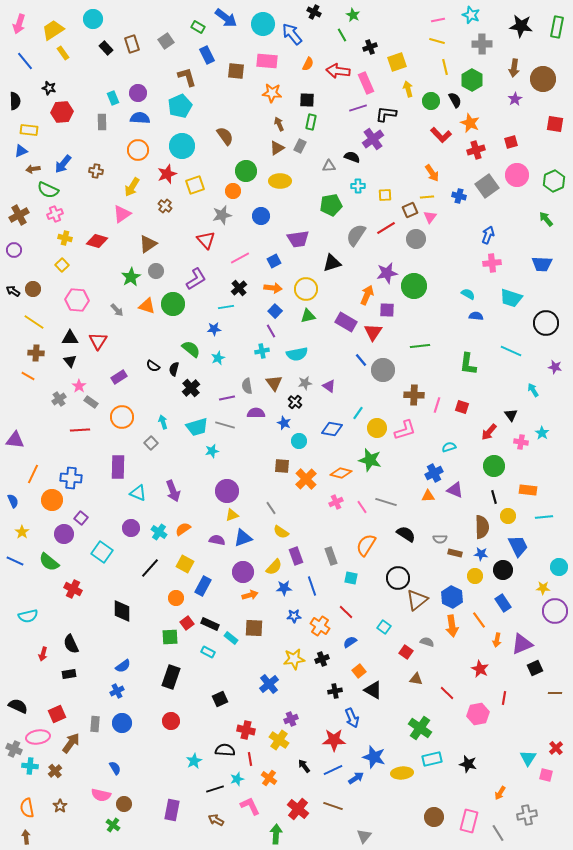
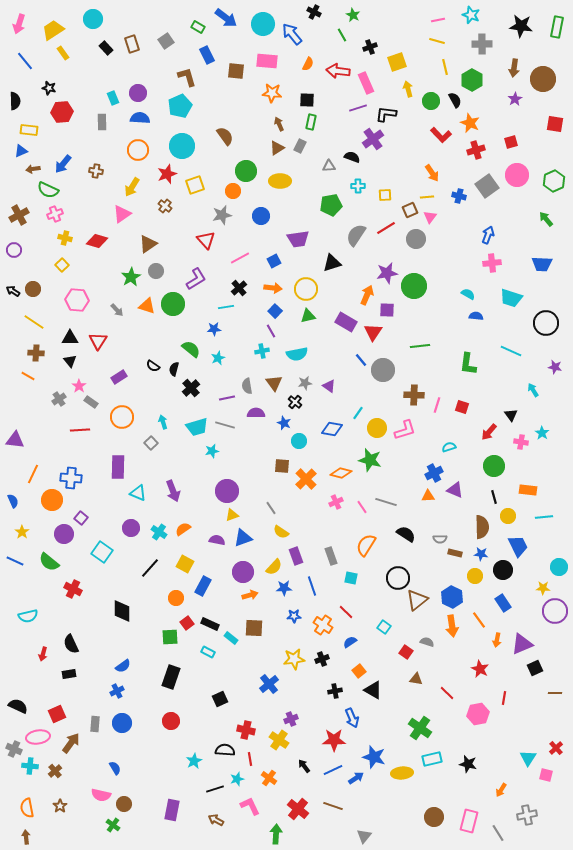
orange cross at (320, 626): moved 3 px right, 1 px up
orange arrow at (500, 793): moved 1 px right, 3 px up
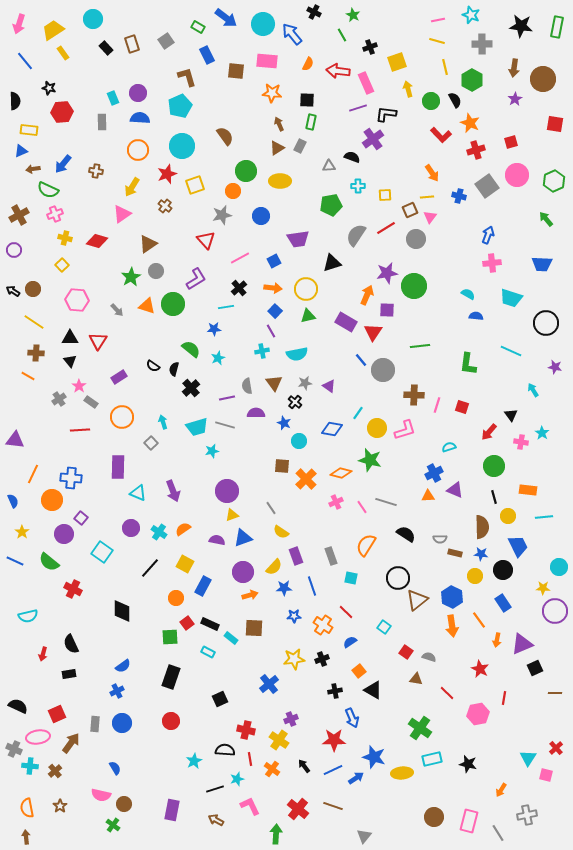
gray semicircle at (427, 642): moved 2 px right, 15 px down
orange cross at (269, 778): moved 3 px right, 9 px up
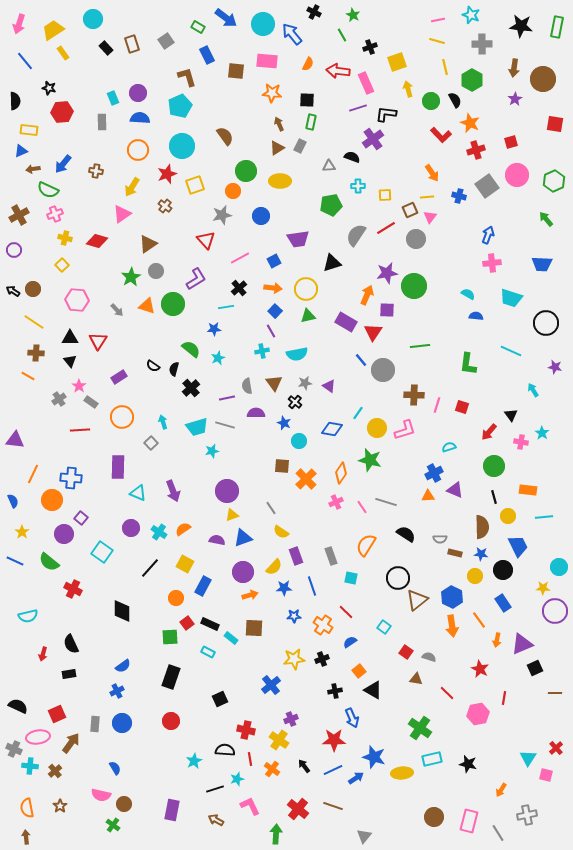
orange diamond at (341, 473): rotated 70 degrees counterclockwise
blue cross at (269, 684): moved 2 px right, 1 px down
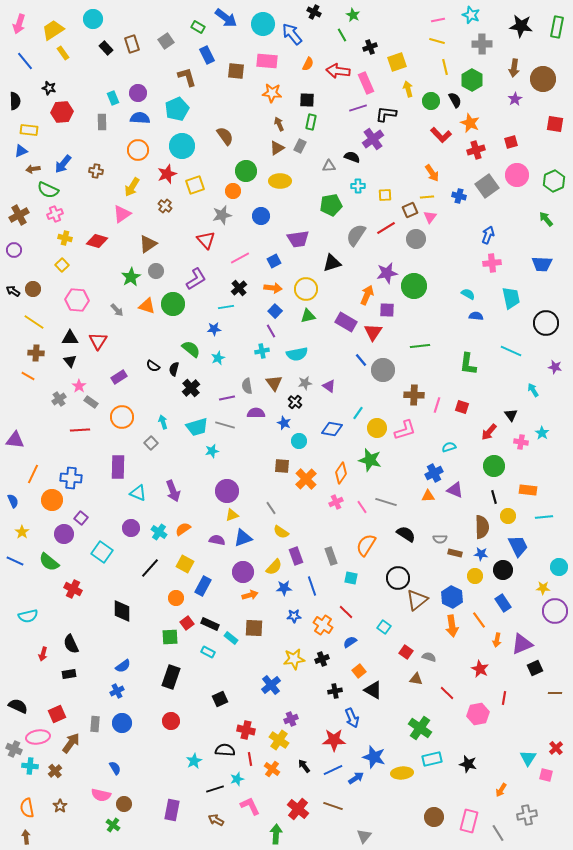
cyan pentagon at (180, 106): moved 3 px left, 3 px down
cyan trapezoid at (511, 298): rotated 120 degrees counterclockwise
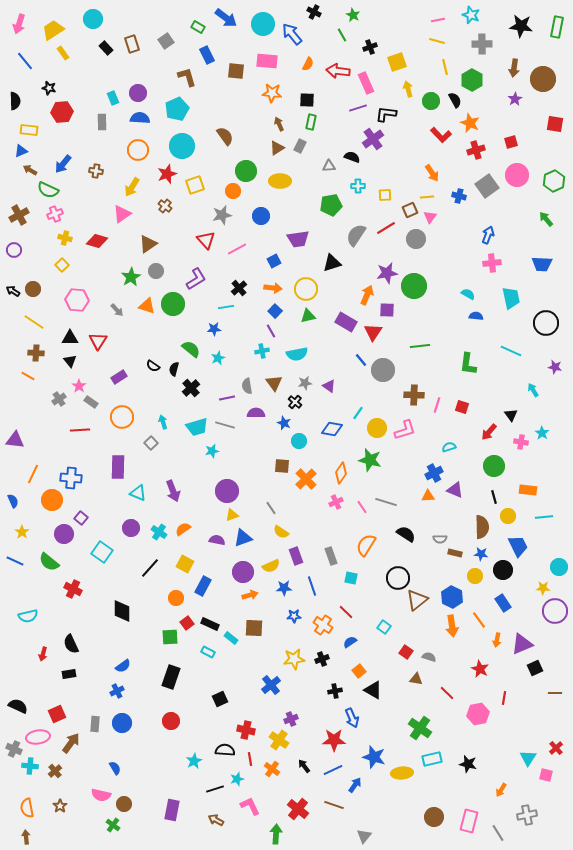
brown arrow at (33, 169): moved 3 px left, 1 px down; rotated 40 degrees clockwise
pink line at (240, 258): moved 3 px left, 9 px up
yellow semicircle at (274, 567): moved 3 px left, 1 px up; rotated 24 degrees clockwise
blue arrow at (356, 778): moved 1 px left, 7 px down; rotated 21 degrees counterclockwise
brown line at (333, 806): moved 1 px right, 1 px up
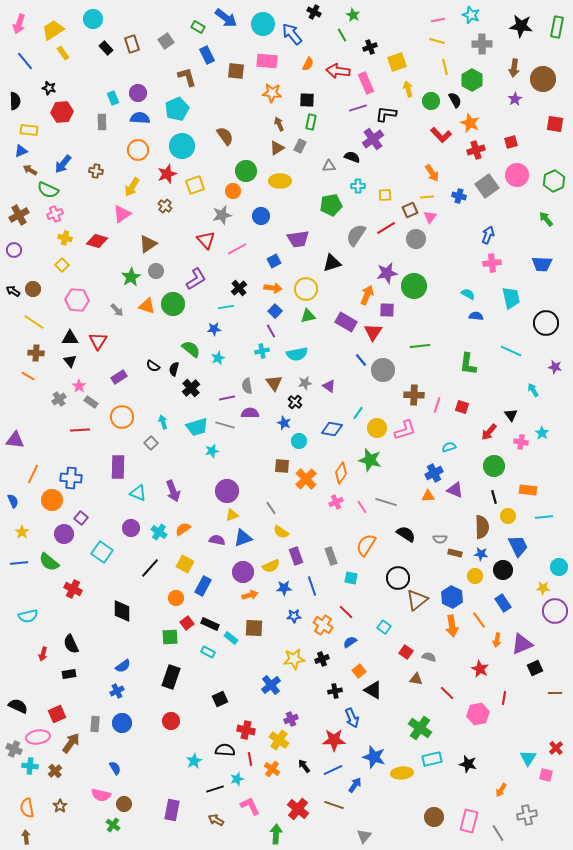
purple semicircle at (256, 413): moved 6 px left
blue line at (15, 561): moved 4 px right, 2 px down; rotated 30 degrees counterclockwise
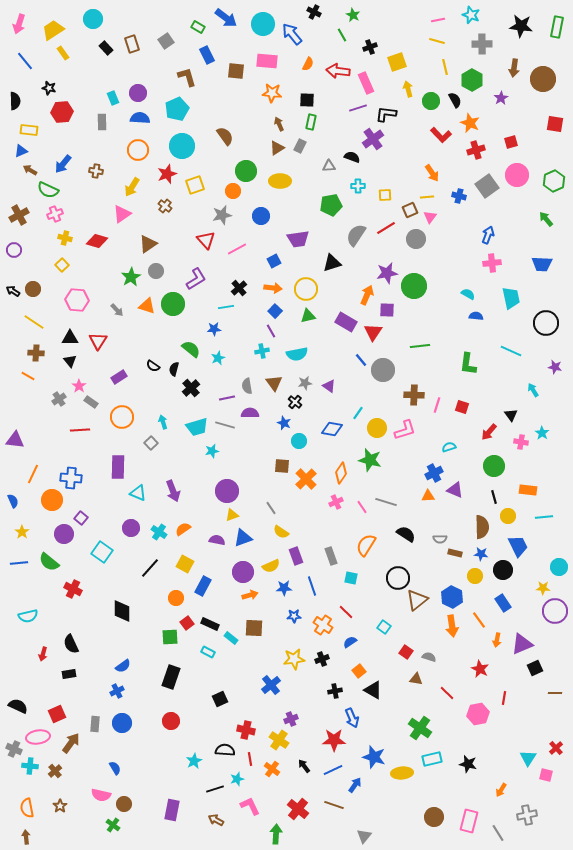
purple star at (515, 99): moved 14 px left, 1 px up
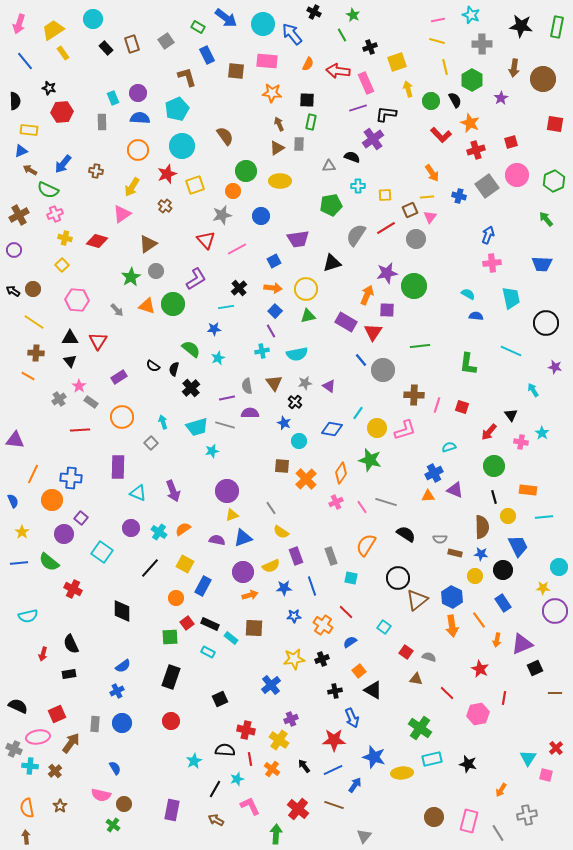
gray rectangle at (300, 146): moved 1 px left, 2 px up; rotated 24 degrees counterclockwise
black line at (215, 789): rotated 42 degrees counterclockwise
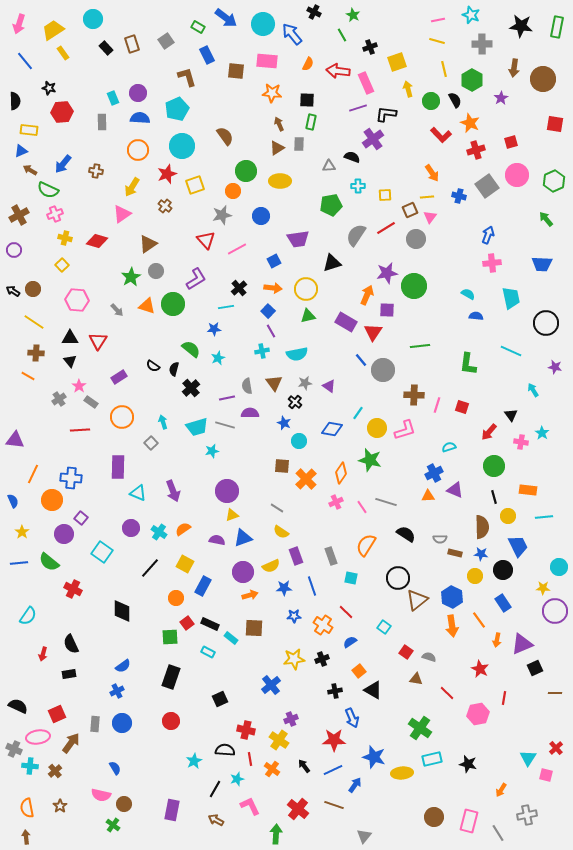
yellow line at (445, 67): moved 1 px left, 2 px down
blue square at (275, 311): moved 7 px left
gray line at (271, 508): moved 6 px right; rotated 24 degrees counterclockwise
cyan semicircle at (28, 616): rotated 42 degrees counterclockwise
